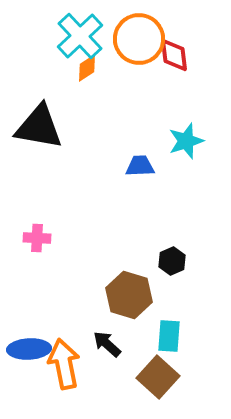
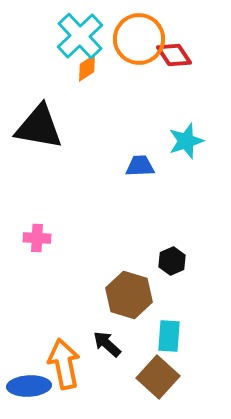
red diamond: rotated 27 degrees counterclockwise
blue ellipse: moved 37 px down
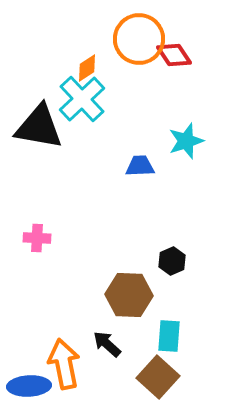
cyan cross: moved 2 px right, 63 px down
brown hexagon: rotated 15 degrees counterclockwise
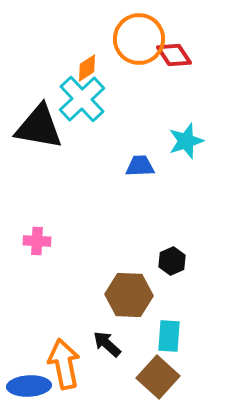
pink cross: moved 3 px down
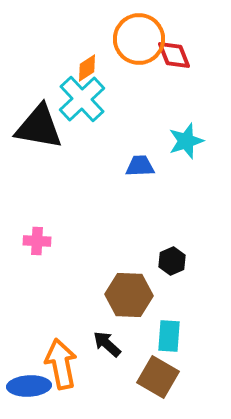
red diamond: rotated 12 degrees clockwise
orange arrow: moved 3 px left
brown square: rotated 12 degrees counterclockwise
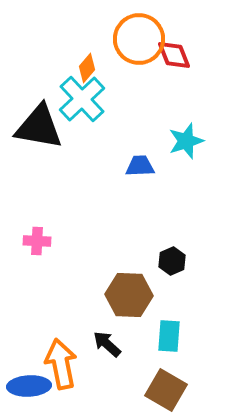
orange diamond: rotated 16 degrees counterclockwise
brown square: moved 8 px right, 13 px down
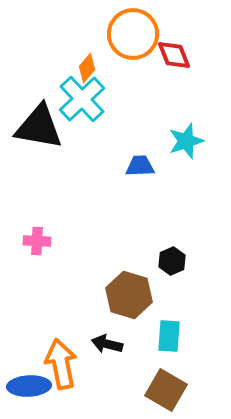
orange circle: moved 6 px left, 5 px up
brown hexagon: rotated 15 degrees clockwise
black arrow: rotated 28 degrees counterclockwise
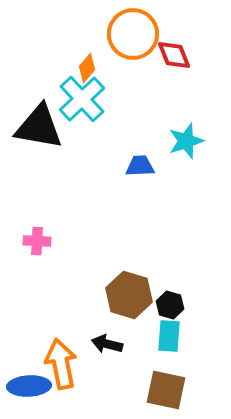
black hexagon: moved 2 px left, 44 px down; rotated 20 degrees counterclockwise
brown square: rotated 18 degrees counterclockwise
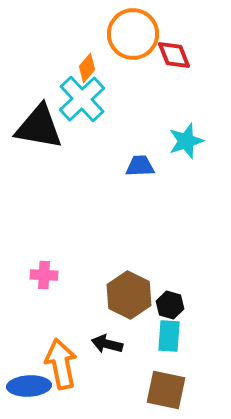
pink cross: moved 7 px right, 34 px down
brown hexagon: rotated 9 degrees clockwise
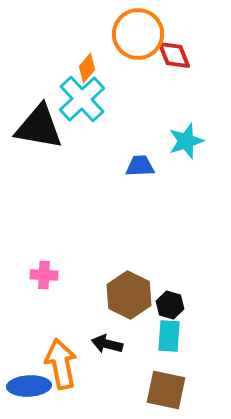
orange circle: moved 5 px right
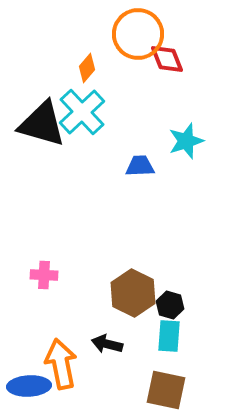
red diamond: moved 7 px left, 4 px down
cyan cross: moved 13 px down
black triangle: moved 3 px right, 3 px up; rotated 6 degrees clockwise
brown hexagon: moved 4 px right, 2 px up
